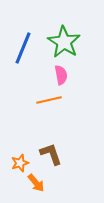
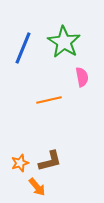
pink semicircle: moved 21 px right, 2 px down
brown L-shape: moved 1 px left, 7 px down; rotated 95 degrees clockwise
orange arrow: moved 1 px right, 4 px down
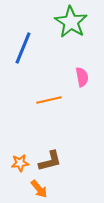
green star: moved 7 px right, 20 px up
orange star: rotated 12 degrees clockwise
orange arrow: moved 2 px right, 2 px down
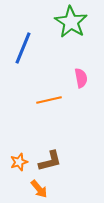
pink semicircle: moved 1 px left, 1 px down
orange star: moved 1 px left, 1 px up; rotated 12 degrees counterclockwise
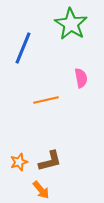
green star: moved 2 px down
orange line: moved 3 px left
orange arrow: moved 2 px right, 1 px down
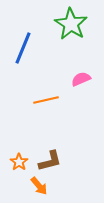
pink semicircle: moved 1 px down; rotated 102 degrees counterclockwise
orange star: rotated 18 degrees counterclockwise
orange arrow: moved 2 px left, 4 px up
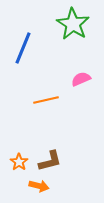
green star: moved 2 px right
orange arrow: rotated 36 degrees counterclockwise
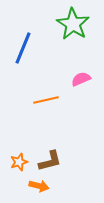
orange star: rotated 18 degrees clockwise
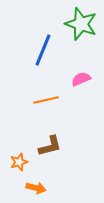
green star: moved 8 px right; rotated 12 degrees counterclockwise
blue line: moved 20 px right, 2 px down
brown L-shape: moved 15 px up
orange arrow: moved 3 px left, 2 px down
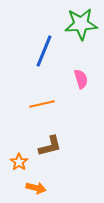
green star: rotated 24 degrees counterclockwise
blue line: moved 1 px right, 1 px down
pink semicircle: rotated 96 degrees clockwise
orange line: moved 4 px left, 4 px down
orange star: rotated 18 degrees counterclockwise
